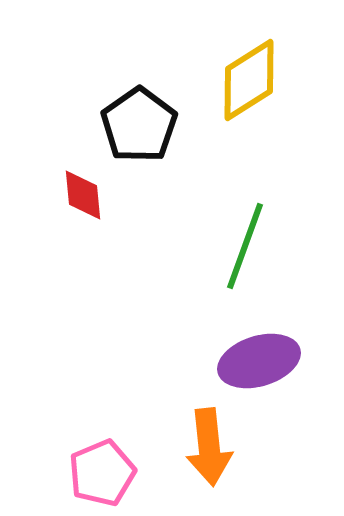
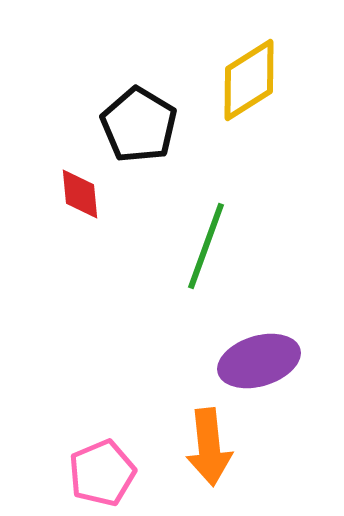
black pentagon: rotated 6 degrees counterclockwise
red diamond: moved 3 px left, 1 px up
green line: moved 39 px left
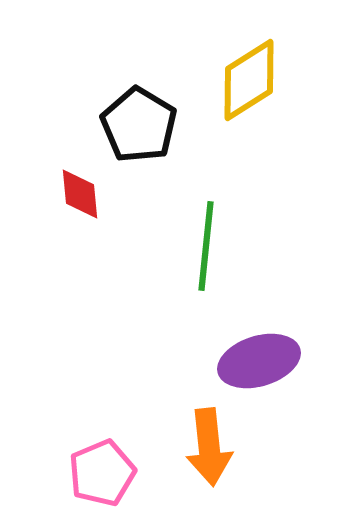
green line: rotated 14 degrees counterclockwise
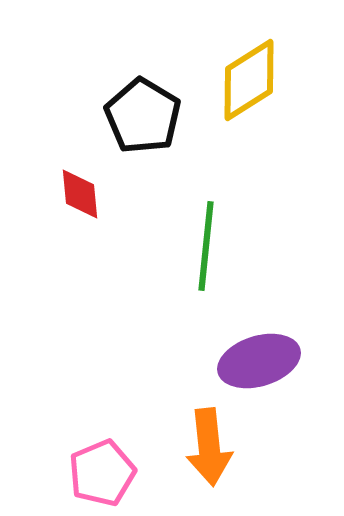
black pentagon: moved 4 px right, 9 px up
